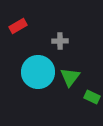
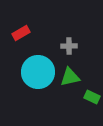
red rectangle: moved 3 px right, 7 px down
gray cross: moved 9 px right, 5 px down
green triangle: rotated 40 degrees clockwise
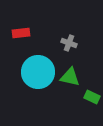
red rectangle: rotated 24 degrees clockwise
gray cross: moved 3 px up; rotated 21 degrees clockwise
green triangle: rotated 25 degrees clockwise
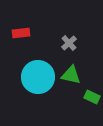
gray cross: rotated 28 degrees clockwise
cyan circle: moved 5 px down
green triangle: moved 1 px right, 2 px up
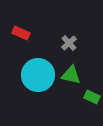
red rectangle: rotated 30 degrees clockwise
cyan circle: moved 2 px up
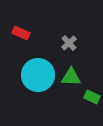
green triangle: moved 2 px down; rotated 10 degrees counterclockwise
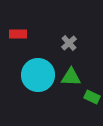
red rectangle: moved 3 px left, 1 px down; rotated 24 degrees counterclockwise
